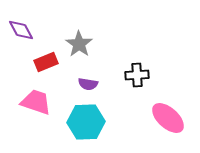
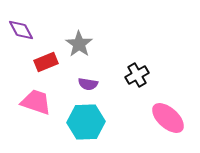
black cross: rotated 25 degrees counterclockwise
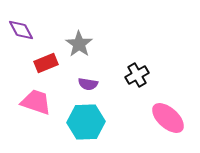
red rectangle: moved 1 px down
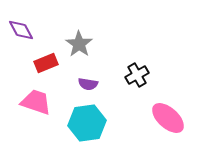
cyan hexagon: moved 1 px right, 1 px down; rotated 6 degrees counterclockwise
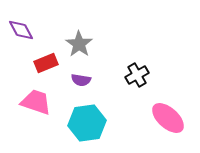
purple semicircle: moved 7 px left, 4 px up
